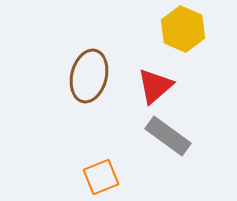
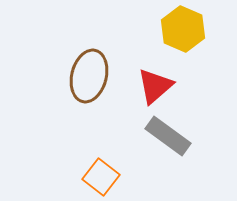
orange square: rotated 30 degrees counterclockwise
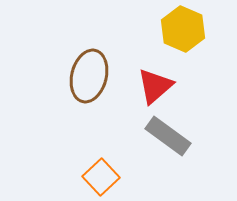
orange square: rotated 9 degrees clockwise
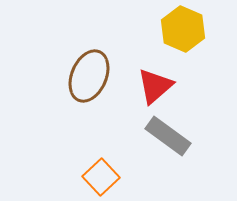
brown ellipse: rotated 9 degrees clockwise
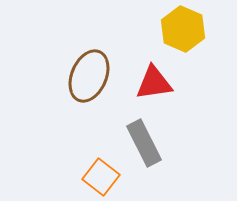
red triangle: moved 1 px left, 3 px up; rotated 33 degrees clockwise
gray rectangle: moved 24 px left, 7 px down; rotated 27 degrees clockwise
orange square: rotated 9 degrees counterclockwise
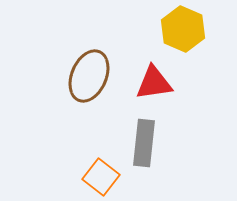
gray rectangle: rotated 33 degrees clockwise
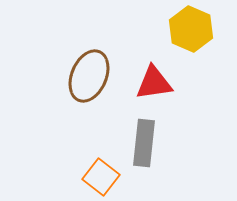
yellow hexagon: moved 8 px right
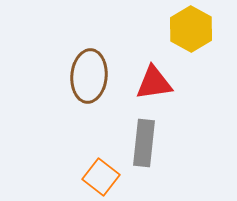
yellow hexagon: rotated 6 degrees clockwise
brown ellipse: rotated 18 degrees counterclockwise
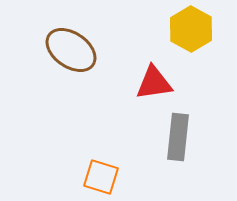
brown ellipse: moved 18 px left, 26 px up; rotated 60 degrees counterclockwise
gray rectangle: moved 34 px right, 6 px up
orange square: rotated 21 degrees counterclockwise
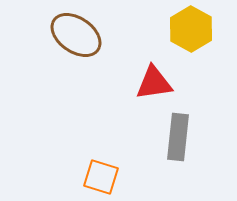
brown ellipse: moved 5 px right, 15 px up
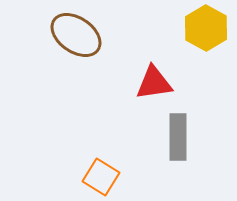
yellow hexagon: moved 15 px right, 1 px up
gray rectangle: rotated 6 degrees counterclockwise
orange square: rotated 15 degrees clockwise
